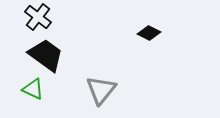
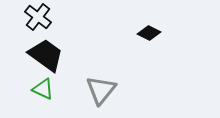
green triangle: moved 10 px right
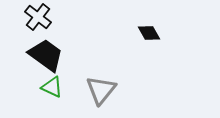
black diamond: rotated 35 degrees clockwise
green triangle: moved 9 px right, 2 px up
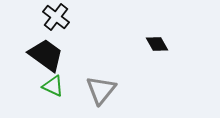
black cross: moved 18 px right
black diamond: moved 8 px right, 11 px down
green triangle: moved 1 px right, 1 px up
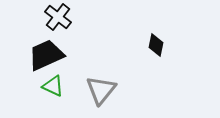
black cross: moved 2 px right
black diamond: moved 1 px left, 1 px down; rotated 40 degrees clockwise
black trapezoid: rotated 60 degrees counterclockwise
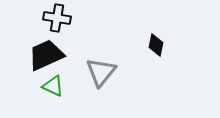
black cross: moved 1 px left, 1 px down; rotated 28 degrees counterclockwise
gray triangle: moved 18 px up
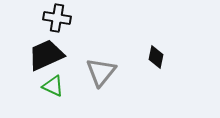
black diamond: moved 12 px down
